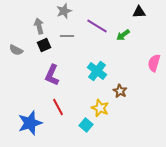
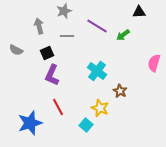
black square: moved 3 px right, 8 px down
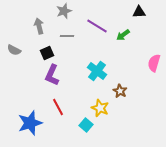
gray semicircle: moved 2 px left
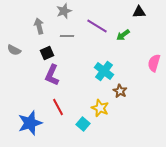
cyan cross: moved 7 px right
cyan square: moved 3 px left, 1 px up
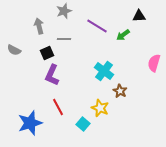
black triangle: moved 4 px down
gray line: moved 3 px left, 3 px down
